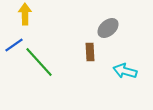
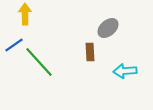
cyan arrow: rotated 20 degrees counterclockwise
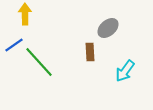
cyan arrow: rotated 50 degrees counterclockwise
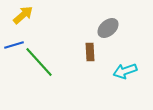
yellow arrow: moved 2 px left, 1 px down; rotated 50 degrees clockwise
blue line: rotated 18 degrees clockwise
cyan arrow: rotated 35 degrees clockwise
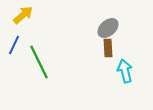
blue line: rotated 48 degrees counterclockwise
brown rectangle: moved 18 px right, 4 px up
green line: rotated 16 degrees clockwise
cyan arrow: rotated 95 degrees clockwise
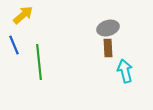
gray ellipse: rotated 25 degrees clockwise
blue line: rotated 48 degrees counterclockwise
green line: rotated 20 degrees clockwise
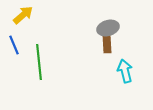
brown rectangle: moved 1 px left, 4 px up
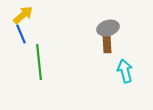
blue line: moved 7 px right, 11 px up
